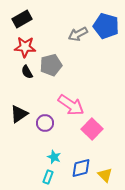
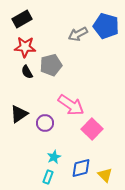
cyan star: rotated 24 degrees clockwise
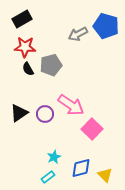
black semicircle: moved 1 px right, 3 px up
black triangle: moved 1 px up
purple circle: moved 9 px up
cyan rectangle: rotated 32 degrees clockwise
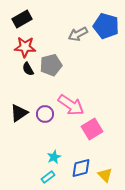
pink square: rotated 15 degrees clockwise
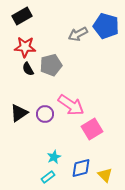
black rectangle: moved 3 px up
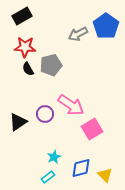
blue pentagon: rotated 20 degrees clockwise
black triangle: moved 1 px left, 9 px down
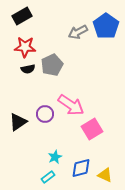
gray arrow: moved 2 px up
gray pentagon: moved 1 px right; rotated 10 degrees counterclockwise
black semicircle: rotated 72 degrees counterclockwise
cyan star: moved 1 px right
yellow triangle: rotated 21 degrees counterclockwise
